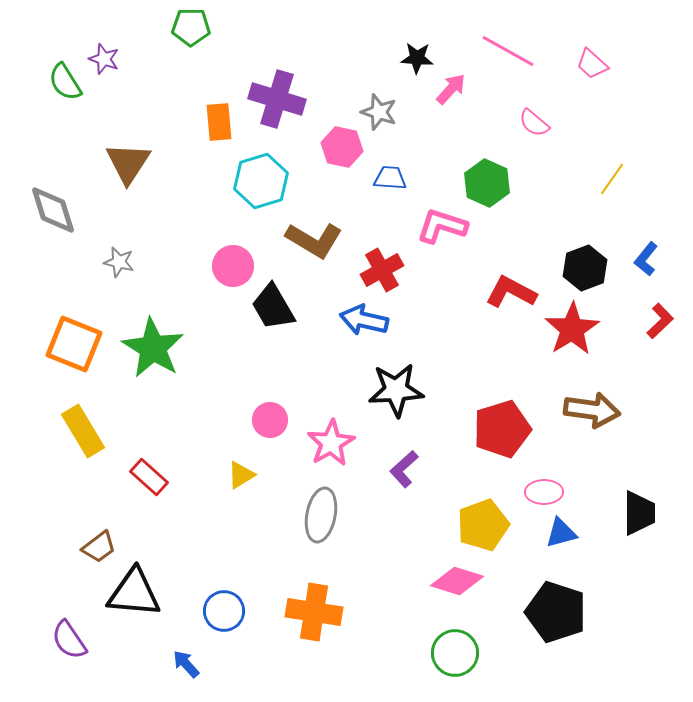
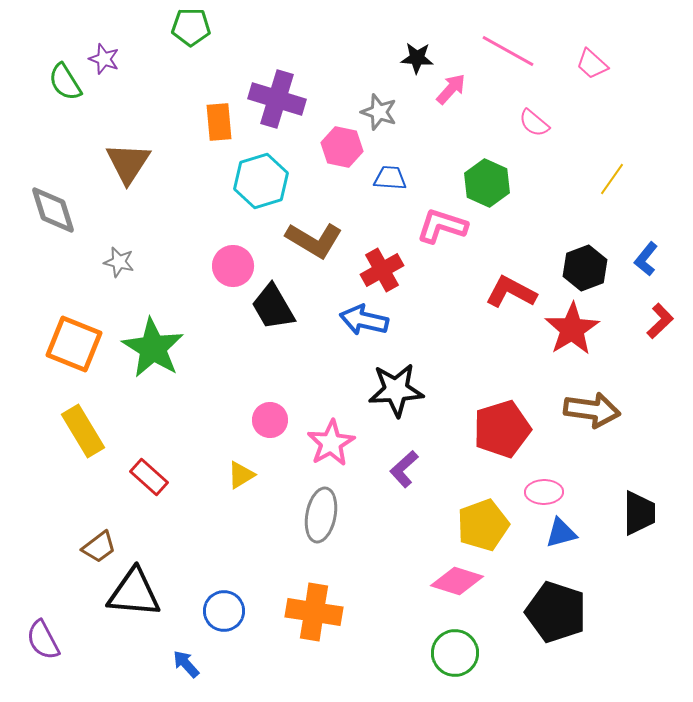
purple semicircle at (69, 640): moved 26 px left; rotated 6 degrees clockwise
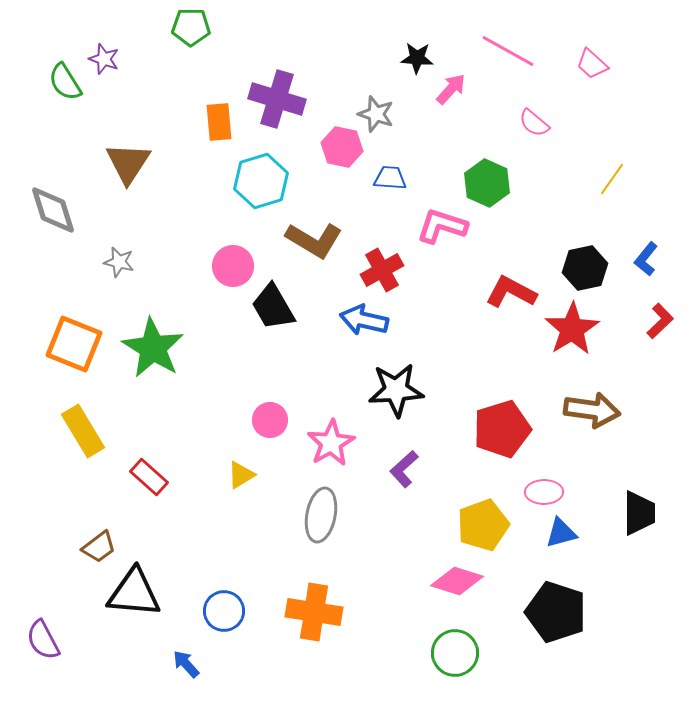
gray star at (379, 112): moved 3 px left, 2 px down
black hexagon at (585, 268): rotated 9 degrees clockwise
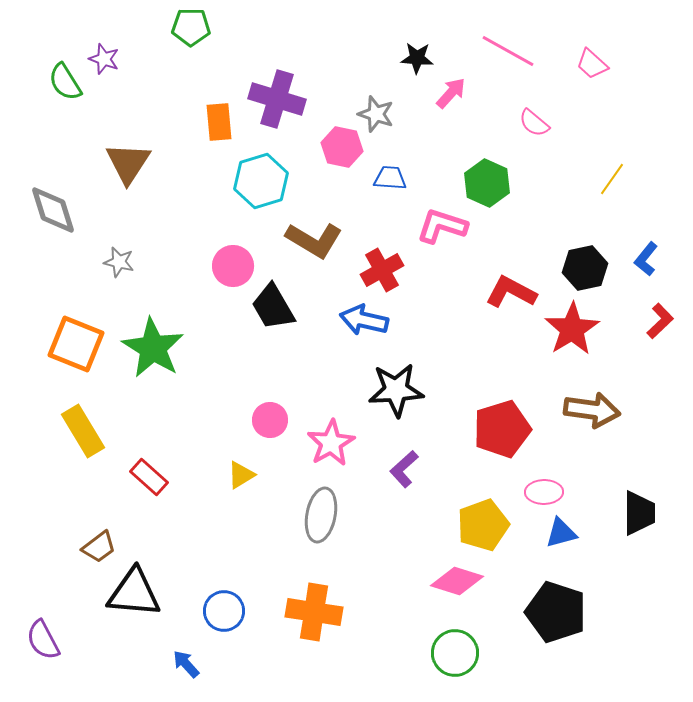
pink arrow at (451, 89): moved 4 px down
orange square at (74, 344): moved 2 px right
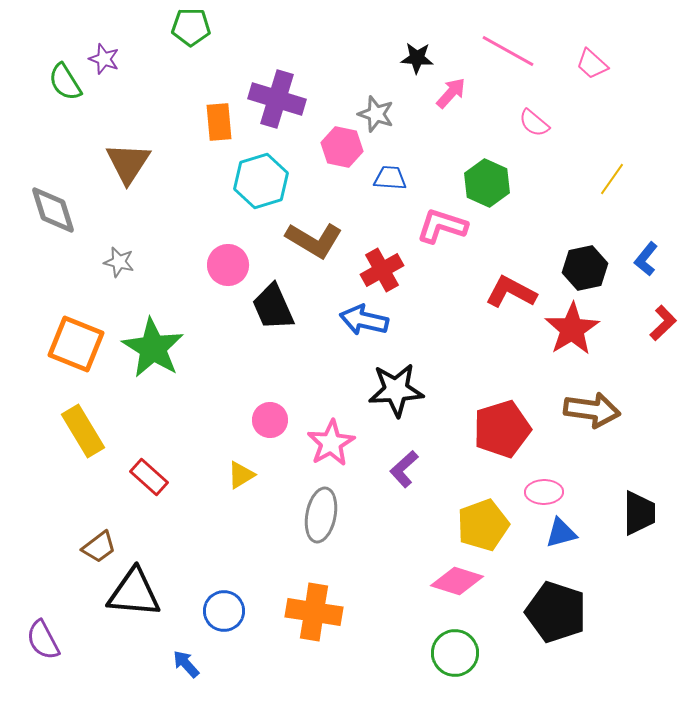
pink circle at (233, 266): moved 5 px left, 1 px up
black trapezoid at (273, 307): rotated 6 degrees clockwise
red L-shape at (660, 321): moved 3 px right, 2 px down
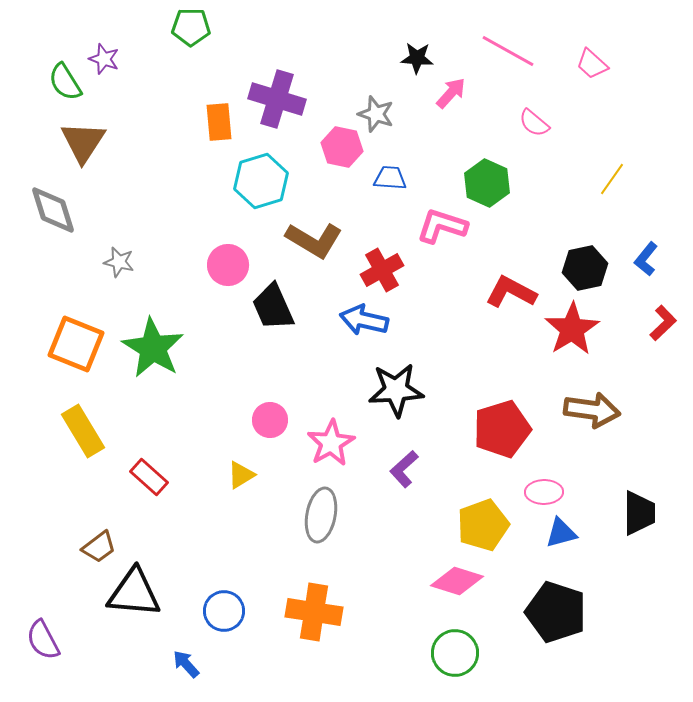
brown triangle at (128, 163): moved 45 px left, 21 px up
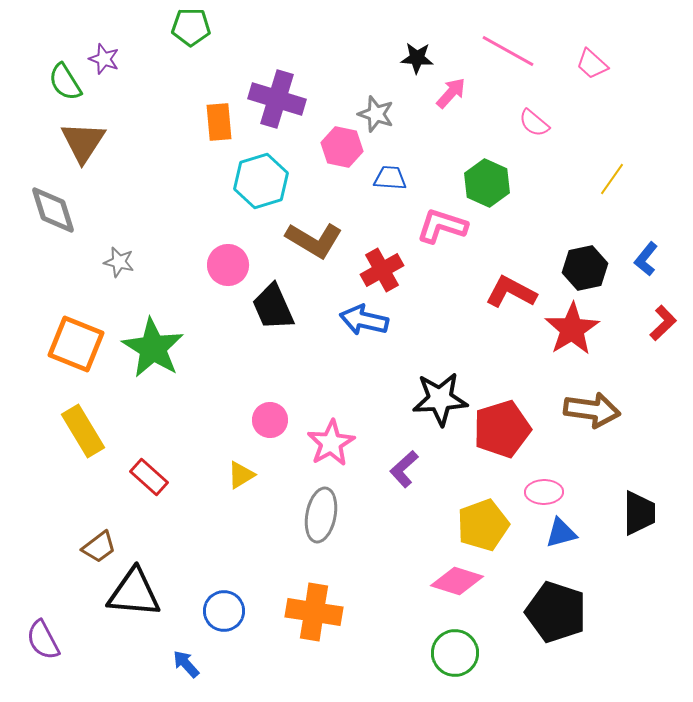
black star at (396, 390): moved 44 px right, 9 px down
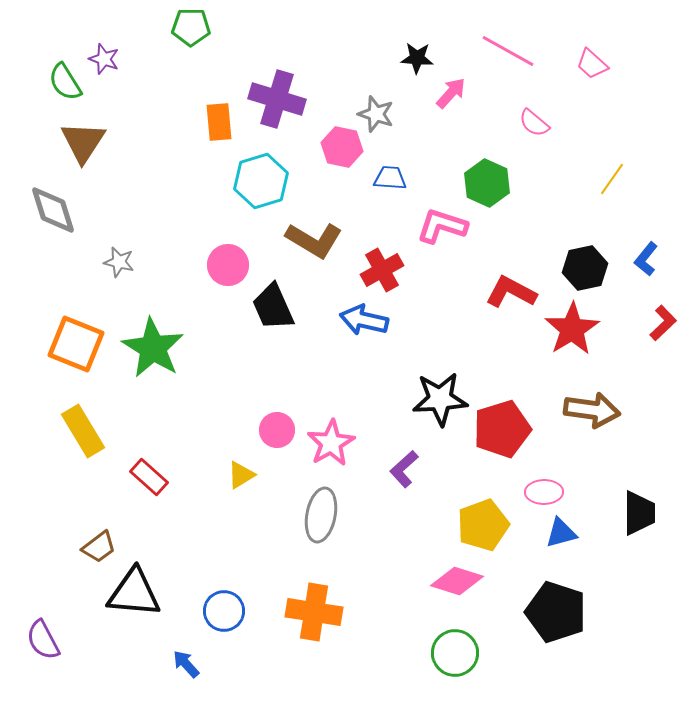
pink circle at (270, 420): moved 7 px right, 10 px down
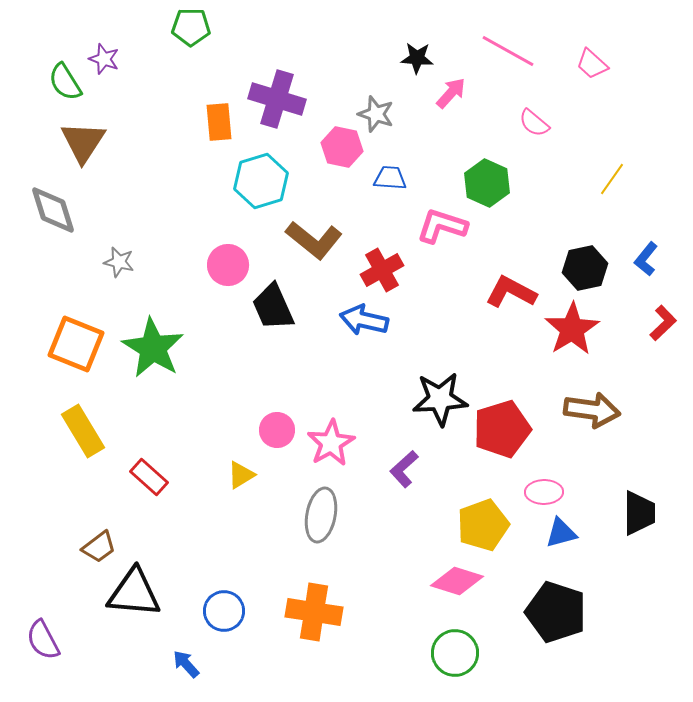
brown L-shape at (314, 240): rotated 8 degrees clockwise
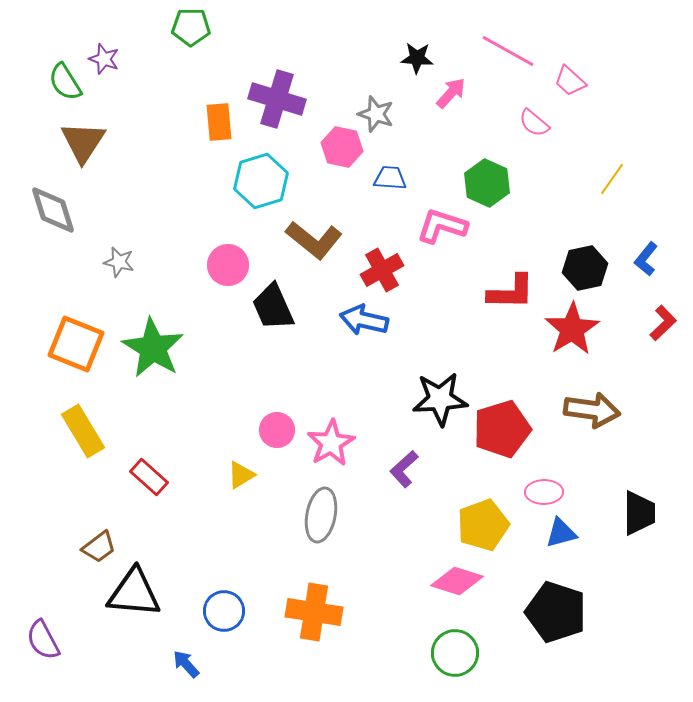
pink trapezoid at (592, 64): moved 22 px left, 17 px down
red L-shape at (511, 292): rotated 153 degrees clockwise
